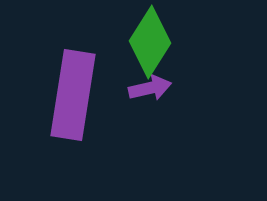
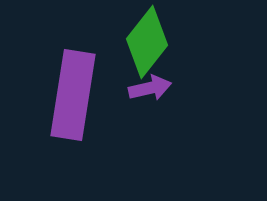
green diamond: moved 3 px left; rotated 6 degrees clockwise
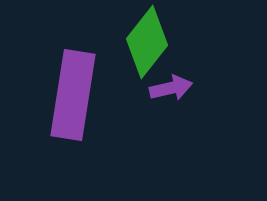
purple arrow: moved 21 px right
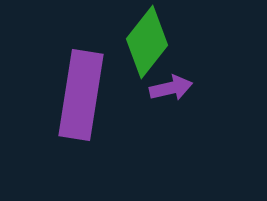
purple rectangle: moved 8 px right
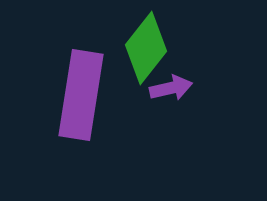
green diamond: moved 1 px left, 6 px down
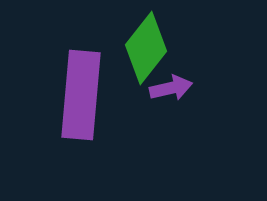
purple rectangle: rotated 4 degrees counterclockwise
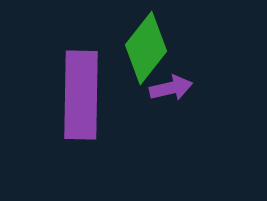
purple rectangle: rotated 4 degrees counterclockwise
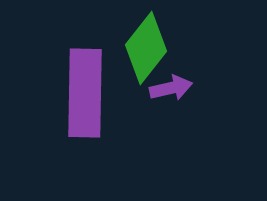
purple rectangle: moved 4 px right, 2 px up
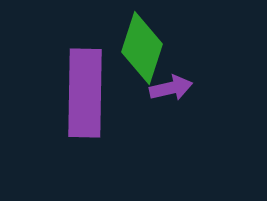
green diamond: moved 4 px left; rotated 20 degrees counterclockwise
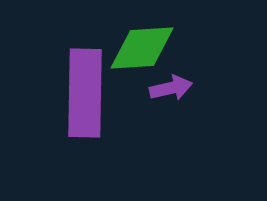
green diamond: rotated 68 degrees clockwise
